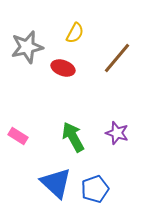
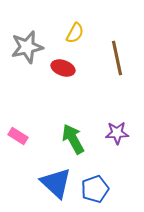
brown line: rotated 52 degrees counterclockwise
purple star: rotated 20 degrees counterclockwise
green arrow: moved 2 px down
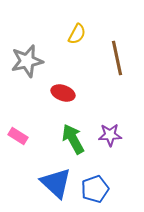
yellow semicircle: moved 2 px right, 1 px down
gray star: moved 14 px down
red ellipse: moved 25 px down
purple star: moved 7 px left, 2 px down
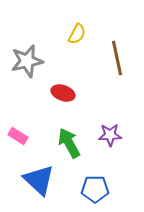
green arrow: moved 4 px left, 4 px down
blue triangle: moved 17 px left, 3 px up
blue pentagon: rotated 20 degrees clockwise
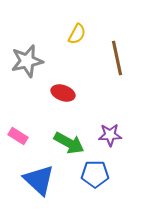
green arrow: rotated 148 degrees clockwise
blue pentagon: moved 15 px up
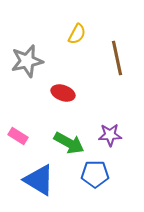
blue triangle: rotated 12 degrees counterclockwise
